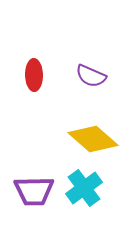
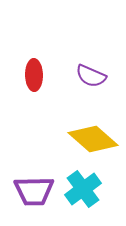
cyan cross: moved 1 px left, 1 px down
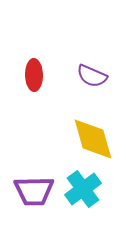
purple semicircle: moved 1 px right
yellow diamond: rotated 33 degrees clockwise
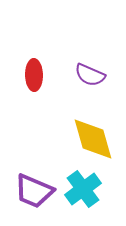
purple semicircle: moved 2 px left, 1 px up
purple trapezoid: rotated 24 degrees clockwise
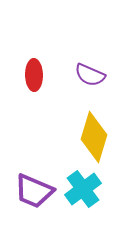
yellow diamond: moved 1 px right, 2 px up; rotated 33 degrees clockwise
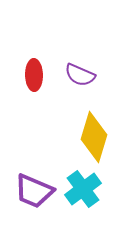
purple semicircle: moved 10 px left
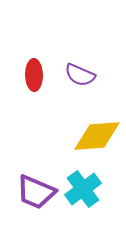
yellow diamond: moved 3 px right, 1 px up; rotated 69 degrees clockwise
purple trapezoid: moved 2 px right, 1 px down
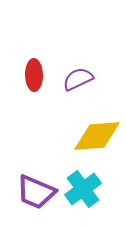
purple semicircle: moved 2 px left, 4 px down; rotated 132 degrees clockwise
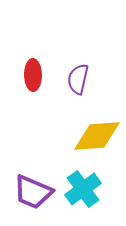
red ellipse: moved 1 px left
purple semicircle: rotated 52 degrees counterclockwise
purple trapezoid: moved 3 px left
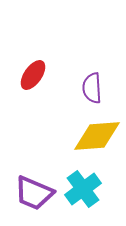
red ellipse: rotated 36 degrees clockwise
purple semicircle: moved 14 px right, 9 px down; rotated 16 degrees counterclockwise
purple trapezoid: moved 1 px right, 1 px down
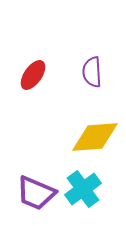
purple semicircle: moved 16 px up
yellow diamond: moved 2 px left, 1 px down
purple trapezoid: moved 2 px right
